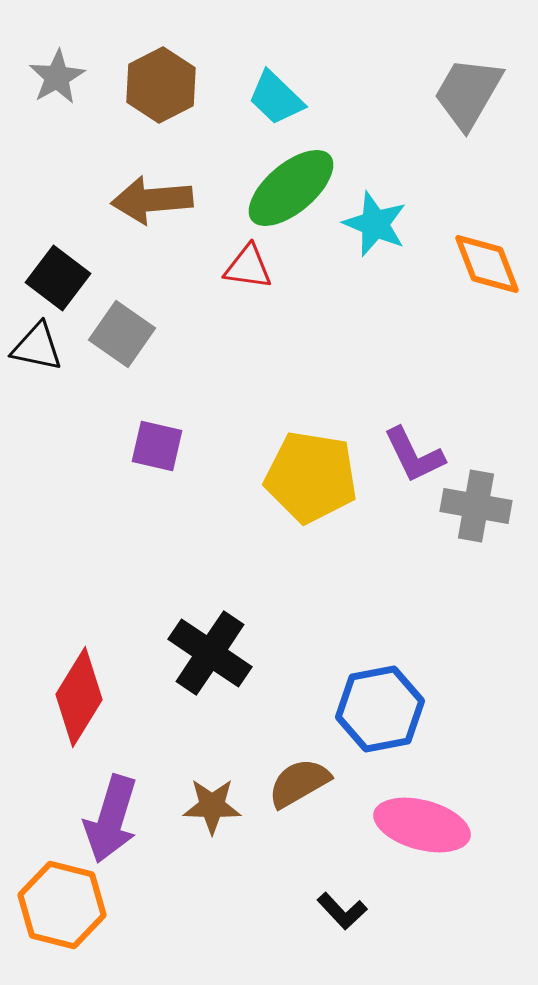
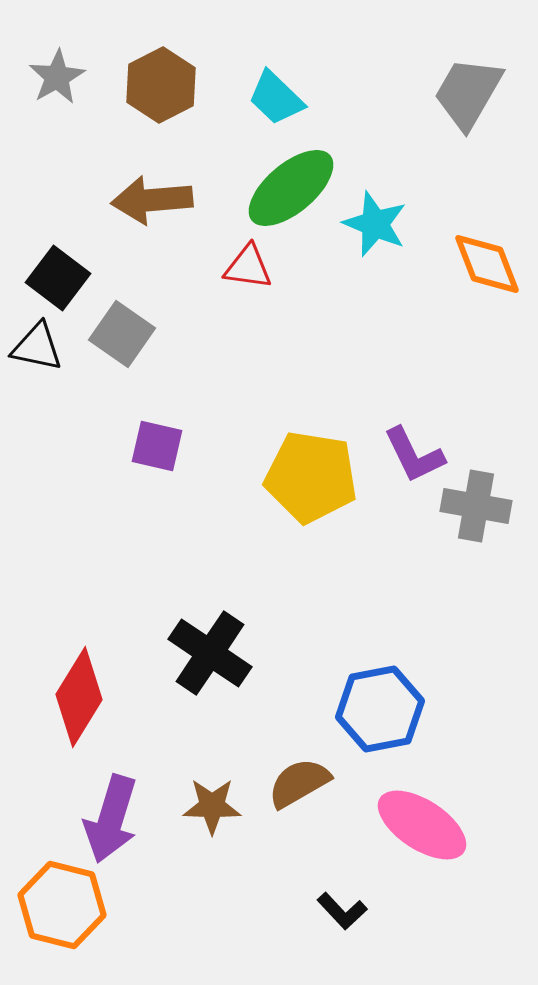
pink ellipse: rotated 18 degrees clockwise
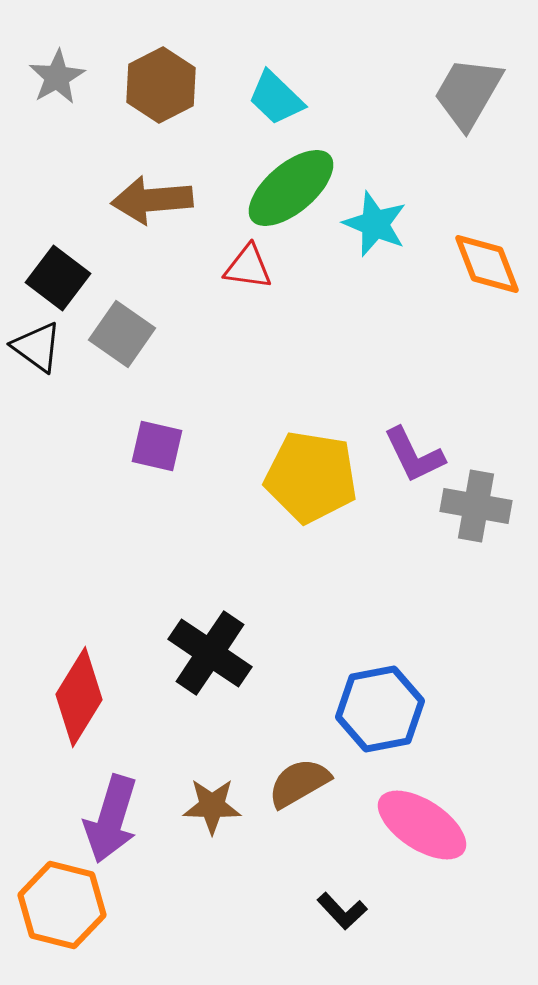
black triangle: rotated 24 degrees clockwise
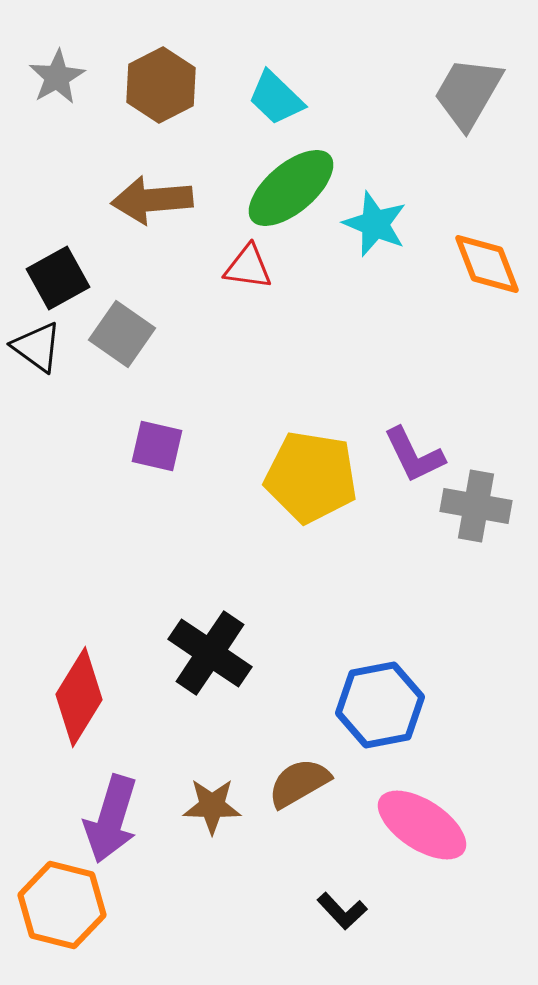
black square: rotated 24 degrees clockwise
blue hexagon: moved 4 px up
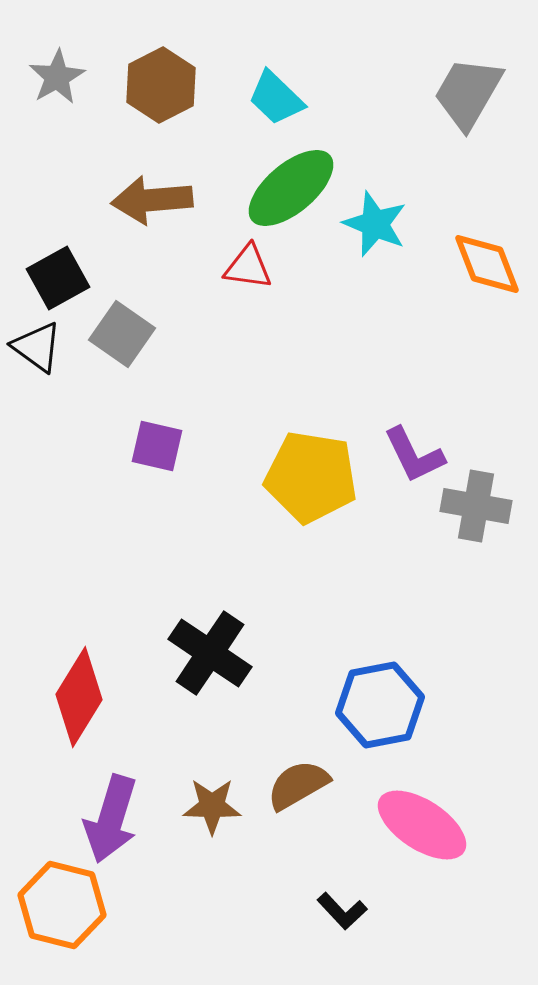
brown semicircle: moved 1 px left, 2 px down
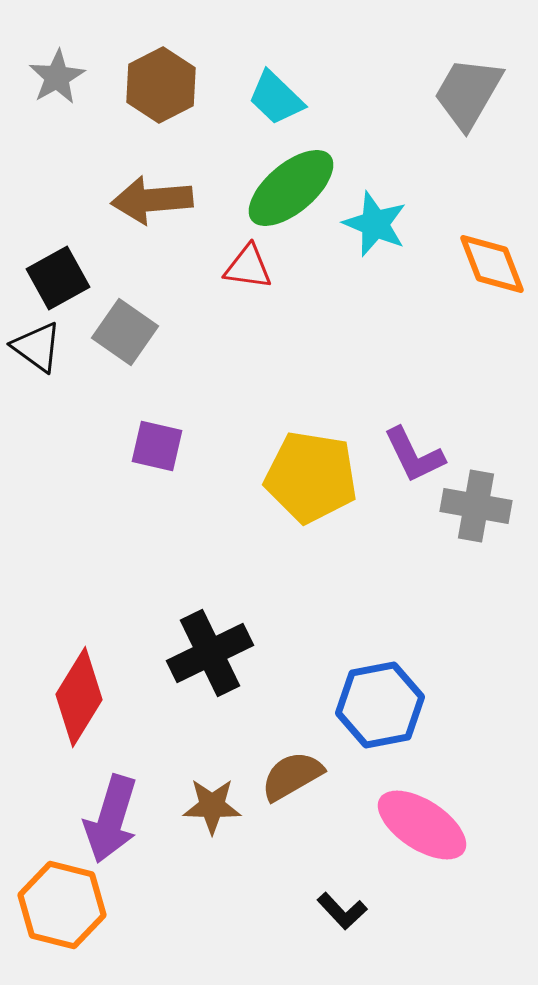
orange diamond: moved 5 px right
gray square: moved 3 px right, 2 px up
black cross: rotated 30 degrees clockwise
brown semicircle: moved 6 px left, 9 px up
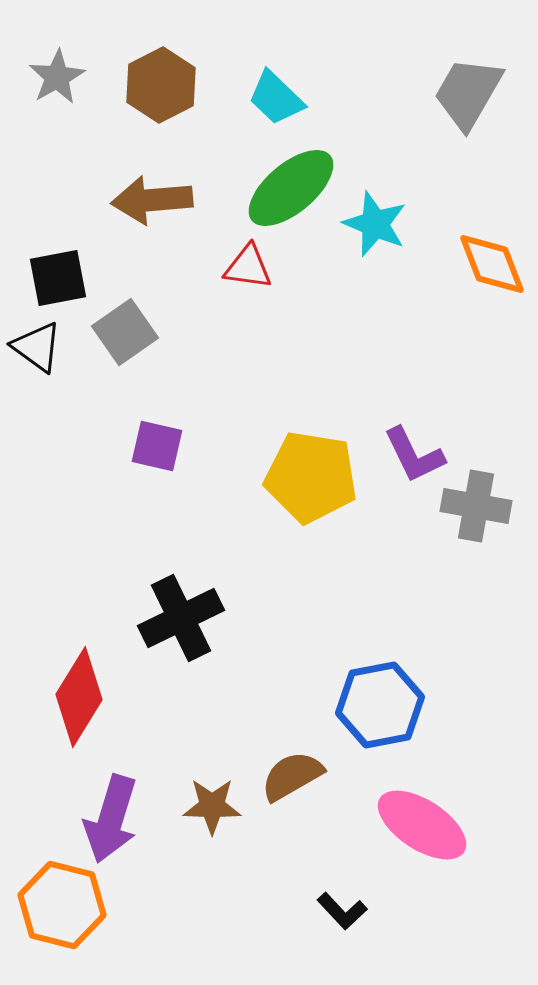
black square: rotated 18 degrees clockwise
gray square: rotated 20 degrees clockwise
black cross: moved 29 px left, 35 px up
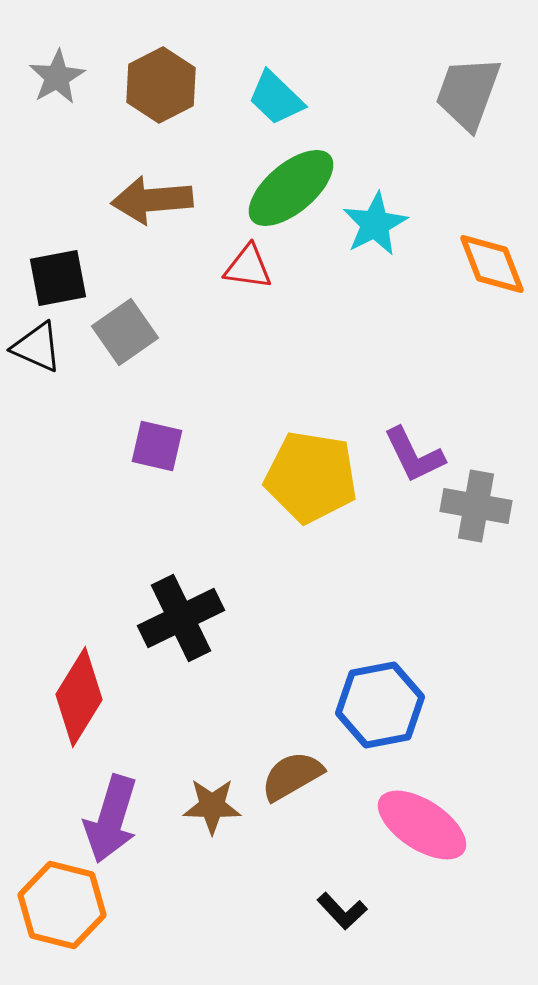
gray trapezoid: rotated 10 degrees counterclockwise
cyan star: rotated 22 degrees clockwise
black triangle: rotated 12 degrees counterclockwise
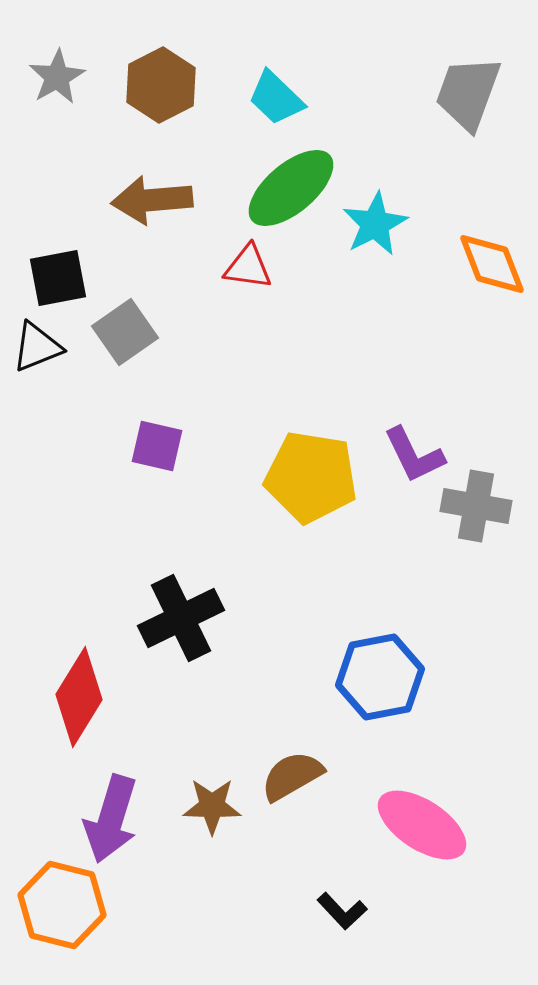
black triangle: rotated 46 degrees counterclockwise
blue hexagon: moved 28 px up
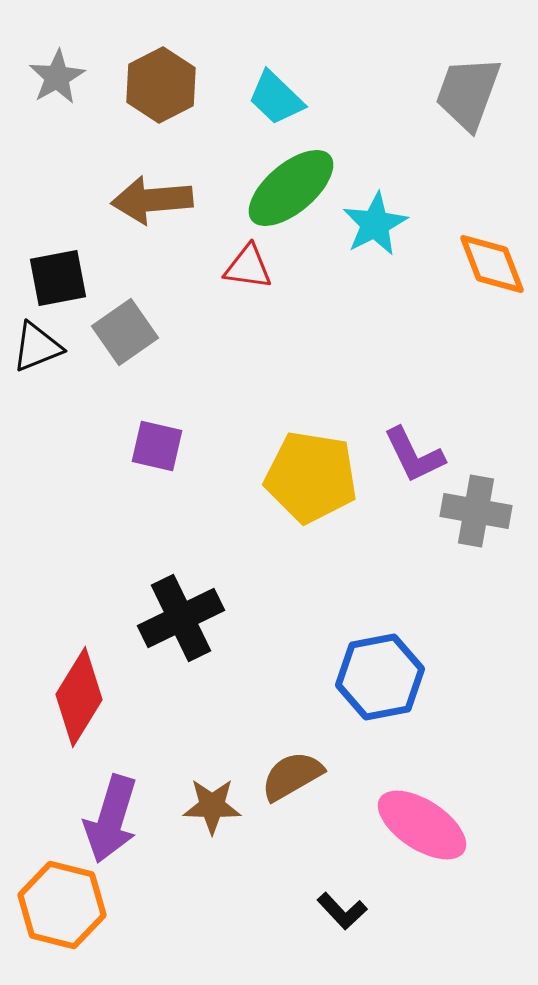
gray cross: moved 5 px down
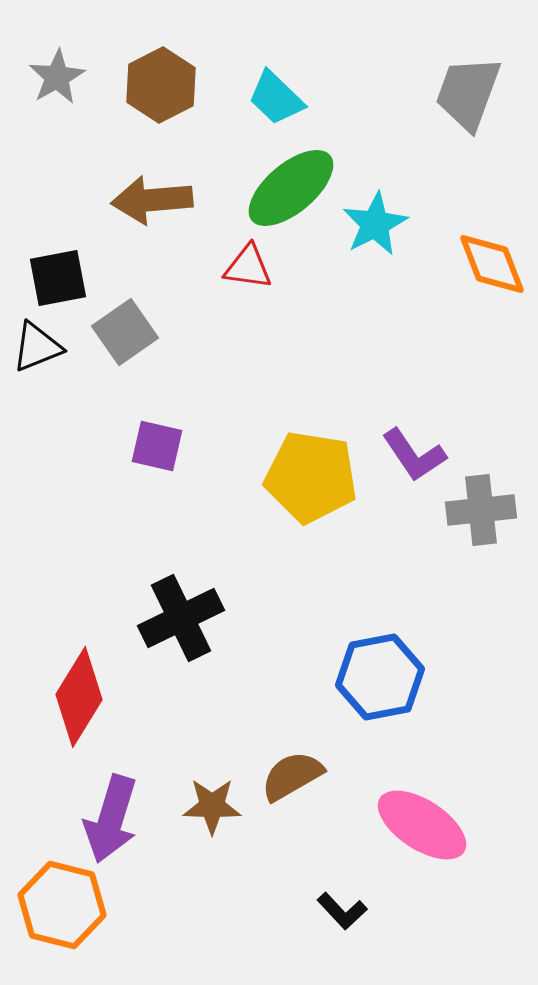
purple L-shape: rotated 8 degrees counterclockwise
gray cross: moved 5 px right, 1 px up; rotated 16 degrees counterclockwise
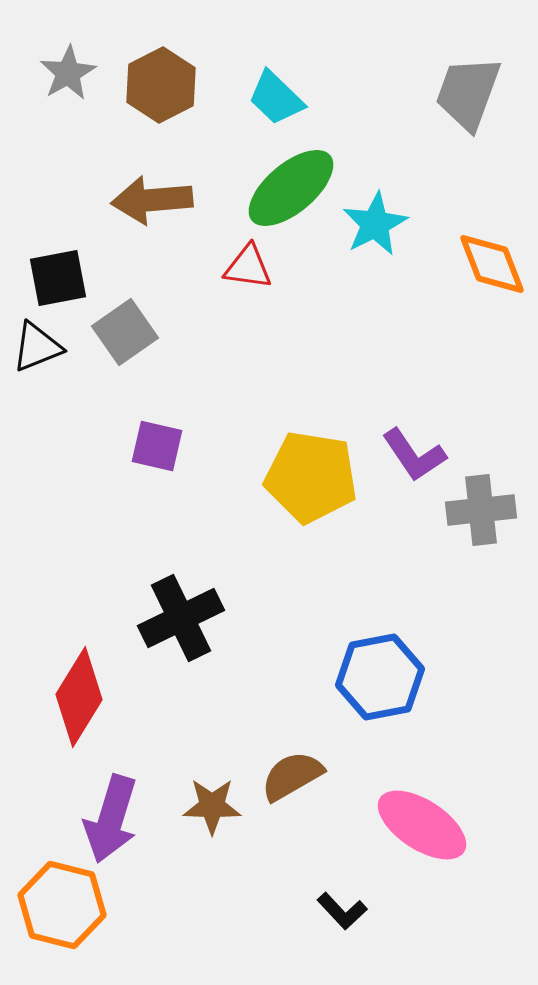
gray star: moved 11 px right, 4 px up
